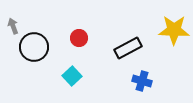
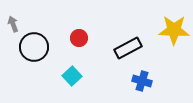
gray arrow: moved 2 px up
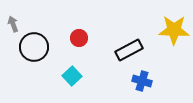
black rectangle: moved 1 px right, 2 px down
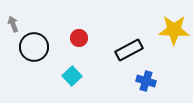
blue cross: moved 4 px right
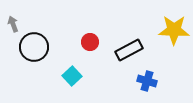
red circle: moved 11 px right, 4 px down
blue cross: moved 1 px right
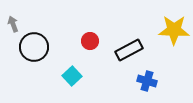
red circle: moved 1 px up
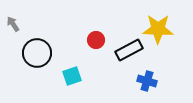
gray arrow: rotated 14 degrees counterclockwise
yellow star: moved 16 px left, 1 px up
red circle: moved 6 px right, 1 px up
black circle: moved 3 px right, 6 px down
cyan square: rotated 24 degrees clockwise
